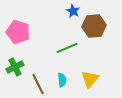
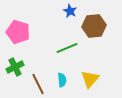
blue star: moved 3 px left
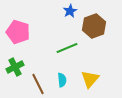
blue star: rotated 16 degrees clockwise
brown hexagon: rotated 15 degrees counterclockwise
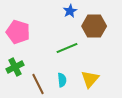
brown hexagon: rotated 20 degrees clockwise
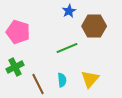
blue star: moved 1 px left
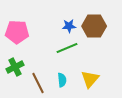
blue star: moved 15 px down; rotated 24 degrees clockwise
pink pentagon: moved 1 px left; rotated 15 degrees counterclockwise
brown line: moved 1 px up
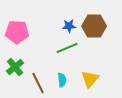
green cross: rotated 12 degrees counterclockwise
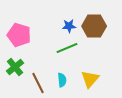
pink pentagon: moved 2 px right, 3 px down; rotated 15 degrees clockwise
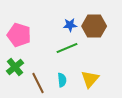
blue star: moved 1 px right, 1 px up
